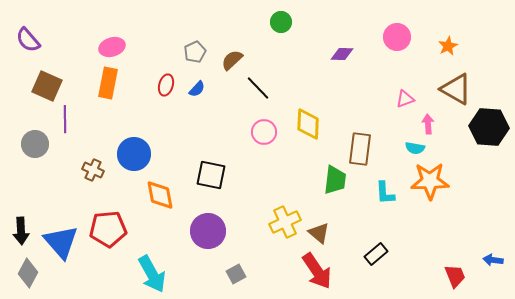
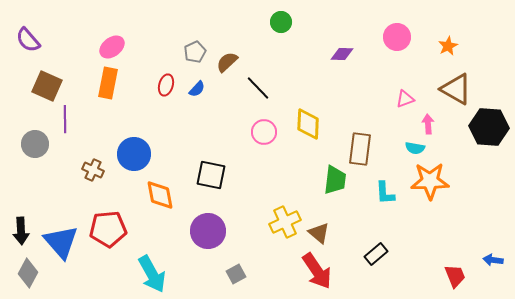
pink ellipse at (112, 47): rotated 20 degrees counterclockwise
brown semicircle at (232, 60): moved 5 px left, 2 px down
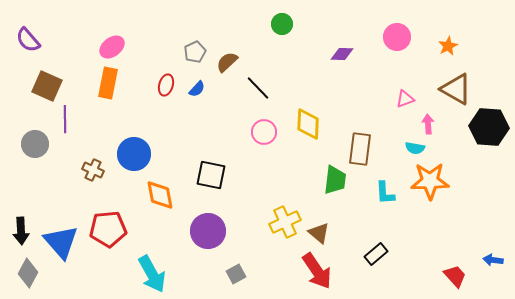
green circle at (281, 22): moved 1 px right, 2 px down
red trapezoid at (455, 276): rotated 20 degrees counterclockwise
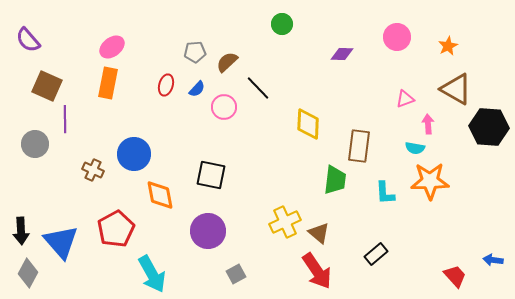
gray pentagon at (195, 52): rotated 20 degrees clockwise
pink circle at (264, 132): moved 40 px left, 25 px up
brown rectangle at (360, 149): moved 1 px left, 3 px up
red pentagon at (108, 229): moved 8 px right; rotated 24 degrees counterclockwise
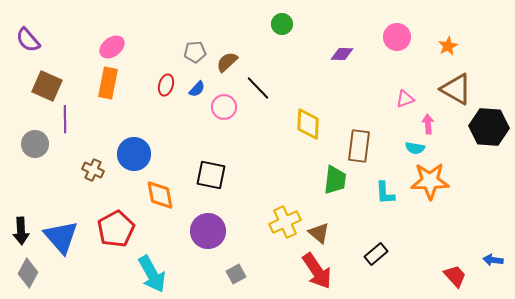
blue triangle at (61, 242): moved 5 px up
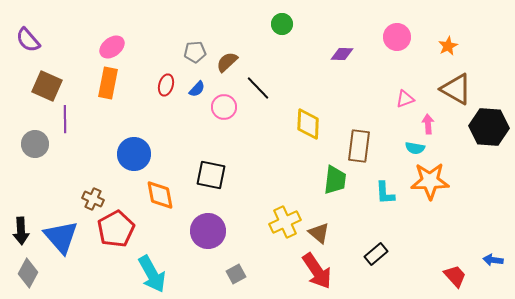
brown cross at (93, 170): moved 29 px down
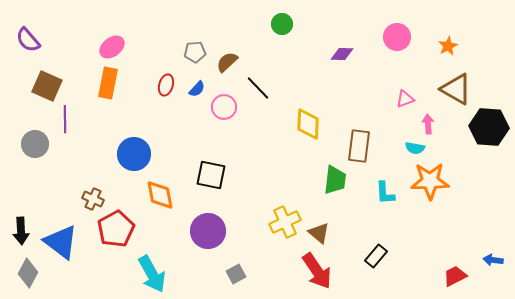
blue triangle at (61, 237): moved 5 px down; rotated 12 degrees counterclockwise
black rectangle at (376, 254): moved 2 px down; rotated 10 degrees counterclockwise
red trapezoid at (455, 276): rotated 75 degrees counterclockwise
